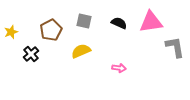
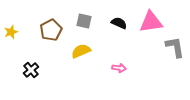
black cross: moved 16 px down
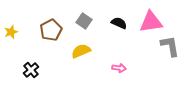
gray square: rotated 21 degrees clockwise
gray L-shape: moved 5 px left, 1 px up
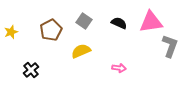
gray L-shape: rotated 30 degrees clockwise
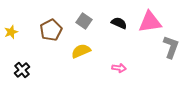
pink triangle: moved 1 px left
gray L-shape: moved 1 px right, 1 px down
black cross: moved 9 px left
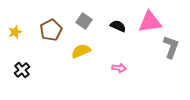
black semicircle: moved 1 px left, 3 px down
yellow star: moved 4 px right
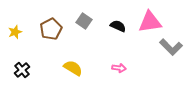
brown pentagon: moved 1 px up
gray L-shape: rotated 115 degrees clockwise
yellow semicircle: moved 8 px left, 17 px down; rotated 54 degrees clockwise
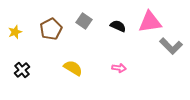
gray L-shape: moved 1 px up
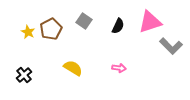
pink triangle: rotated 10 degrees counterclockwise
black semicircle: rotated 91 degrees clockwise
yellow star: moved 13 px right; rotated 24 degrees counterclockwise
black cross: moved 2 px right, 5 px down
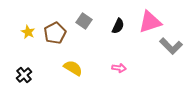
brown pentagon: moved 4 px right, 4 px down
